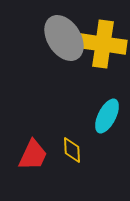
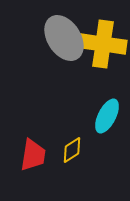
yellow diamond: rotated 60 degrees clockwise
red trapezoid: rotated 16 degrees counterclockwise
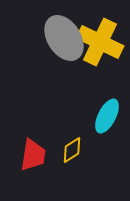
yellow cross: moved 3 px left, 2 px up; rotated 18 degrees clockwise
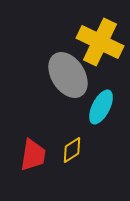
gray ellipse: moved 4 px right, 37 px down
cyan ellipse: moved 6 px left, 9 px up
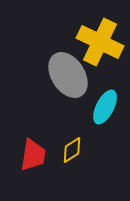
cyan ellipse: moved 4 px right
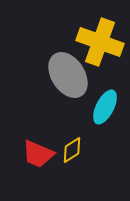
yellow cross: rotated 6 degrees counterclockwise
red trapezoid: moved 5 px right, 1 px up; rotated 104 degrees clockwise
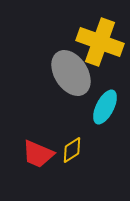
gray ellipse: moved 3 px right, 2 px up
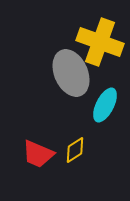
gray ellipse: rotated 9 degrees clockwise
cyan ellipse: moved 2 px up
yellow diamond: moved 3 px right
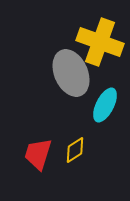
red trapezoid: rotated 84 degrees clockwise
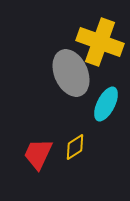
cyan ellipse: moved 1 px right, 1 px up
yellow diamond: moved 3 px up
red trapezoid: rotated 8 degrees clockwise
